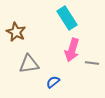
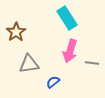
brown star: rotated 12 degrees clockwise
pink arrow: moved 2 px left, 1 px down
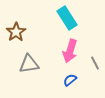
gray line: moved 3 px right; rotated 56 degrees clockwise
blue semicircle: moved 17 px right, 2 px up
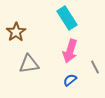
gray line: moved 4 px down
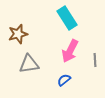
brown star: moved 2 px right, 2 px down; rotated 18 degrees clockwise
pink arrow: rotated 10 degrees clockwise
gray line: moved 7 px up; rotated 24 degrees clockwise
blue semicircle: moved 6 px left
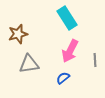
blue semicircle: moved 1 px left, 2 px up
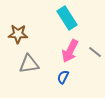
brown star: rotated 18 degrees clockwise
gray line: moved 8 px up; rotated 48 degrees counterclockwise
blue semicircle: moved 1 px up; rotated 24 degrees counterclockwise
